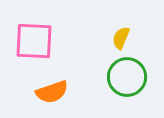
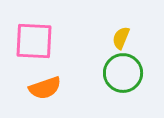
green circle: moved 4 px left, 4 px up
orange semicircle: moved 7 px left, 4 px up
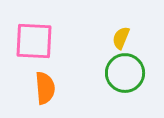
green circle: moved 2 px right
orange semicircle: rotated 76 degrees counterclockwise
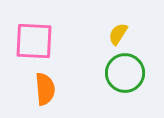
yellow semicircle: moved 3 px left, 4 px up; rotated 10 degrees clockwise
orange semicircle: moved 1 px down
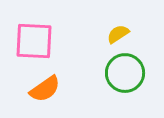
yellow semicircle: rotated 25 degrees clockwise
orange semicircle: rotated 60 degrees clockwise
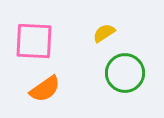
yellow semicircle: moved 14 px left, 1 px up
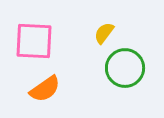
yellow semicircle: rotated 20 degrees counterclockwise
green circle: moved 5 px up
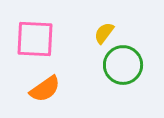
pink square: moved 1 px right, 2 px up
green circle: moved 2 px left, 3 px up
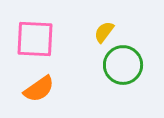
yellow semicircle: moved 1 px up
orange semicircle: moved 6 px left
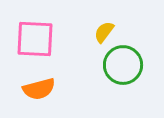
orange semicircle: rotated 20 degrees clockwise
